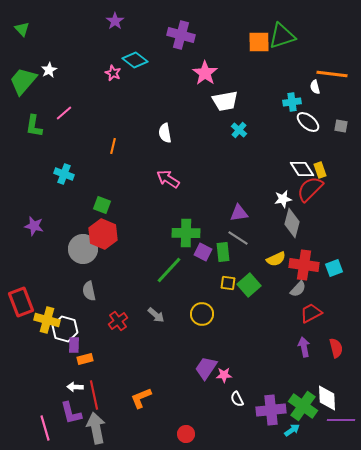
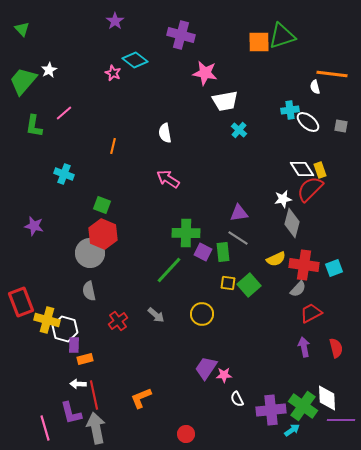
pink star at (205, 73): rotated 25 degrees counterclockwise
cyan cross at (292, 102): moved 2 px left, 8 px down
gray circle at (83, 249): moved 7 px right, 4 px down
white arrow at (75, 387): moved 3 px right, 3 px up
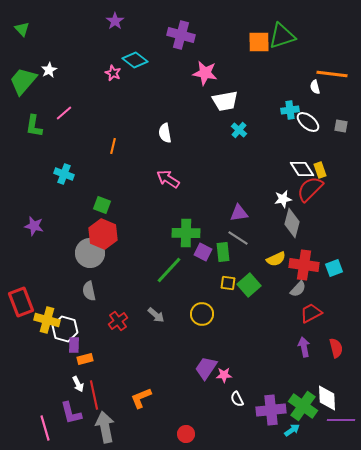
white arrow at (78, 384): rotated 119 degrees counterclockwise
gray arrow at (96, 428): moved 9 px right, 1 px up
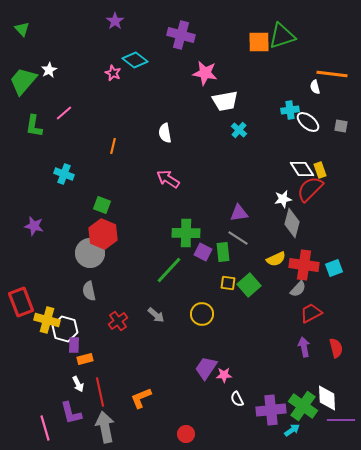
red line at (94, 395): moved 6 px right, 3 px up
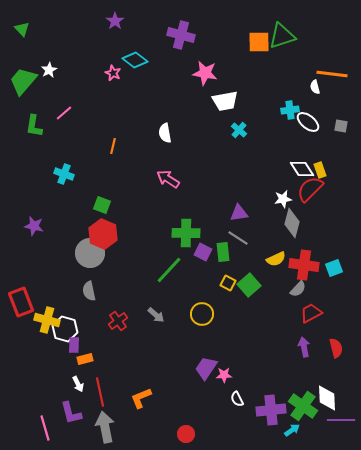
yellow square at (228, 283): rotated 21 degrees clockwise
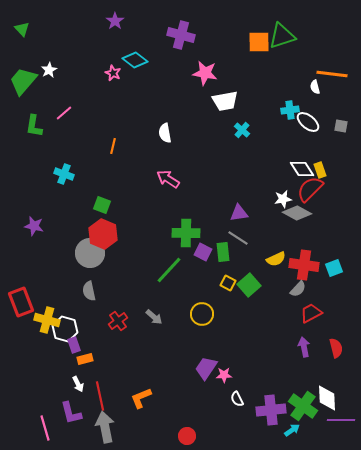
cyan cross at (239, 130): moved 3 px right
gray diamond at (292, 223): moved 5 px right, 10 px up; rotated 76 degrees counterclockwise
gray arrow at (156, 315): moved 2 px left, 2 px down
purple rectangle at (74, 345): rotated 21 degrees counterclockwise
red line at (100, 392): moved 4 px down
red circle at (186, 434): moved 1 px right, 2 px down
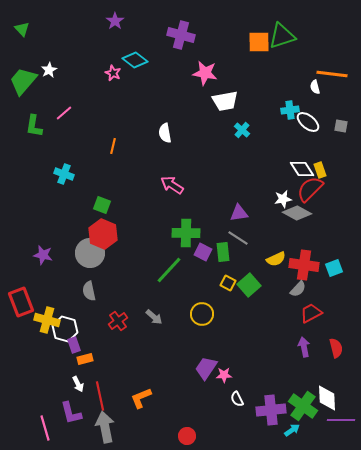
pink arrow at (168, 179): moved 4 px right, 6 px down
purple star at (34, 226): moved 9 px right, 29 px down
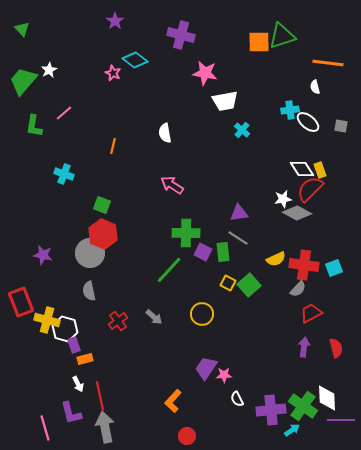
orange line at (332, 74): moved 4 px left, 11 px up
purple arrow at (304, 347): rotated 18 degrees clockwise
orange L-shape at (141, 398): moved 32 px right, 3 px down; rotated 25 degrees counterclockwise
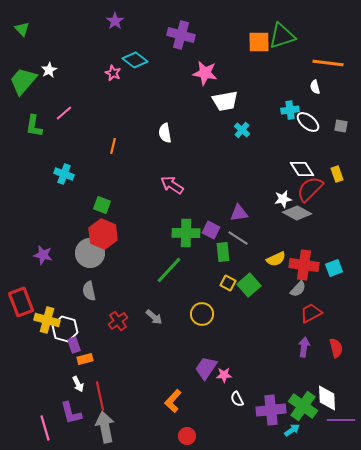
yellow rectangle at (320, 170): moved 17 px right, 4 px down
purple square at (203, 252): moved 8 px right, 22 px up
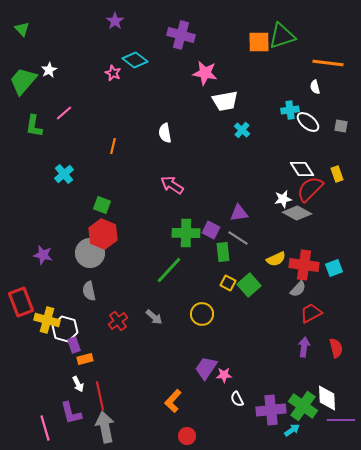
cyan cross at (64, 174): rotated 30 degrees clockwise
